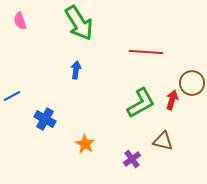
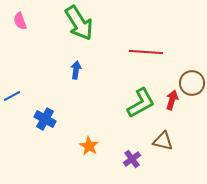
orange star: moved 4 px right, 2 px down
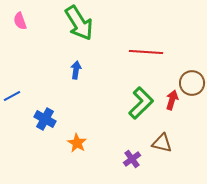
green L-shape: rotated 16 degrees counterclockwise
brown triangle: moved 1 px left, 2 px down
orange star: moved 12 px left, 3 px up
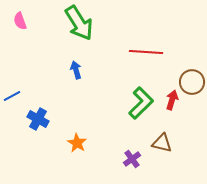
blue arrow: rotated 24 degrees counterclockwise
brown circle: moved 1 px up
blue cross: moved 7 px left
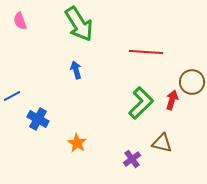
green arrow: moved 1 px down
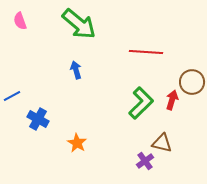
green arrow: rotated 18 degrees counterclockwise
purple cross: moved 13 px right, 2 px down
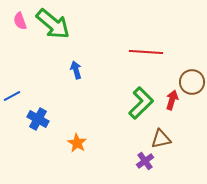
green arrow: moved 26 px left
brown triangle: moved 1 px left, 4 px up; rotated 25 degrees counterclockwise
